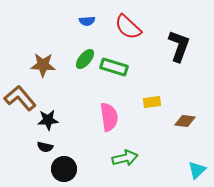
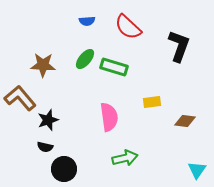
black star: rotated 15 degrees counterclockwise
cyan triangle: rotated 12 degrees counterclockwise
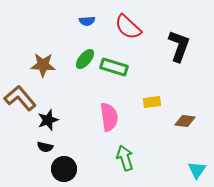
green arrow: rotated 95 degrees counterclockwise
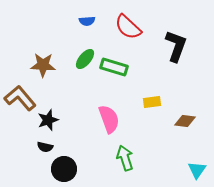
black L-shape: moved 3 px left
pink semicircle: moved 2 px down; rotated 12 degrees counterclockwise
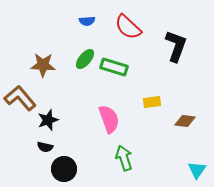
green arrow: moved 1 px left
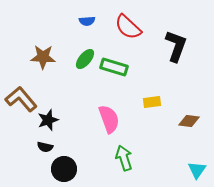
brown star: moved 8 px up
brown L-shape: moved 1 px right, 1 px down
brown diamond: moved 4 px right
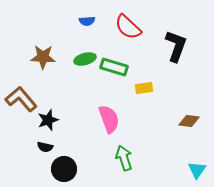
green ellipse: rotated 35 degrees clockwise
yellow rectangle: moved 8 px left, 14 px up
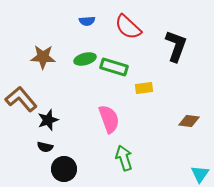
cyan triangle: moved 3 px right, 4 px down
